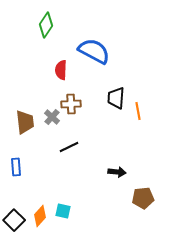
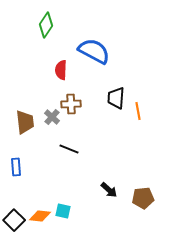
black line: moved 2 px down; rotated 48 degrees clockwise
black arrow: moved 8 px left, 18 px down; rotated 36 degrees clockwise
orange diamond: rotated 55 degrees clockwise
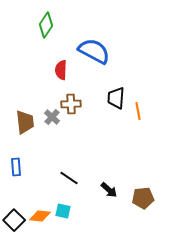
black line: moved 29 px down; rotated 12 degrees clockwise
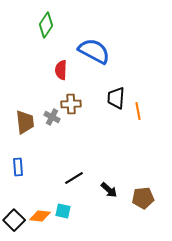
gray cross: rotated 14 degrees counterclockwise
blue rectangle: moved 2 px right
black line: moved 5 px right; rotated 66 degrees counterclockwise
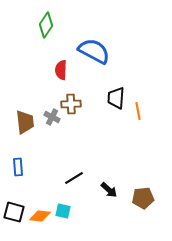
black square: moved 8 px up; rotated 30 degrees counterclockwise
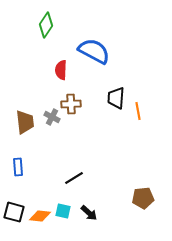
black arrow: moved 20 px left, 23 px down
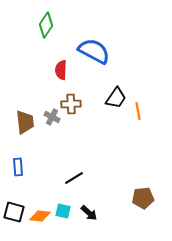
black trapezoid: rotated 150 degrees counterclockwise
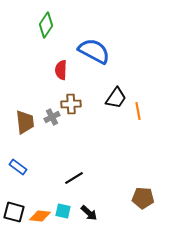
gray cross: rotated 35 degrees clockwise
blue rectangle: rotated 48 degrees counterclockwise
brown pentagon: rotated 10 degrees clockwise
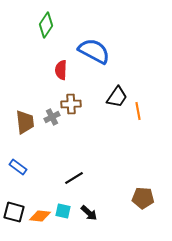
black trapezoid: moved 1 px right, 1 px up
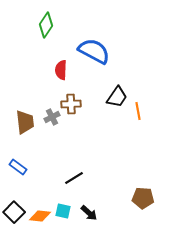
black square: rotated 30 degrees clockwise
